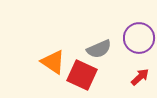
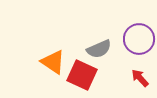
purple circle: moved 1 px down
red arrow: moved 1 px down; rotated 90 degrees counterclockwise
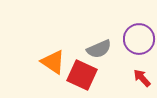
red arrow: moved 2 px right
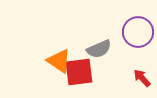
purple circle: moved 1 px left, 7 px up
orange triangle: moved 6 px right, 1 px up
red square: moved 3 px left, 3 px up; rotated 32 degrees counterclockwise
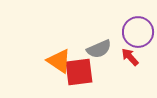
red arrow: moved 12 px left, 21 px up
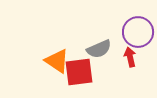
red arrow: rotated 30 degrees clockwise
orange triangle: moved 2 px left
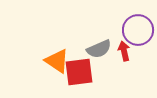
purple circle: moved 2 px up
red arrow: moved 6 px left, 6 px up
